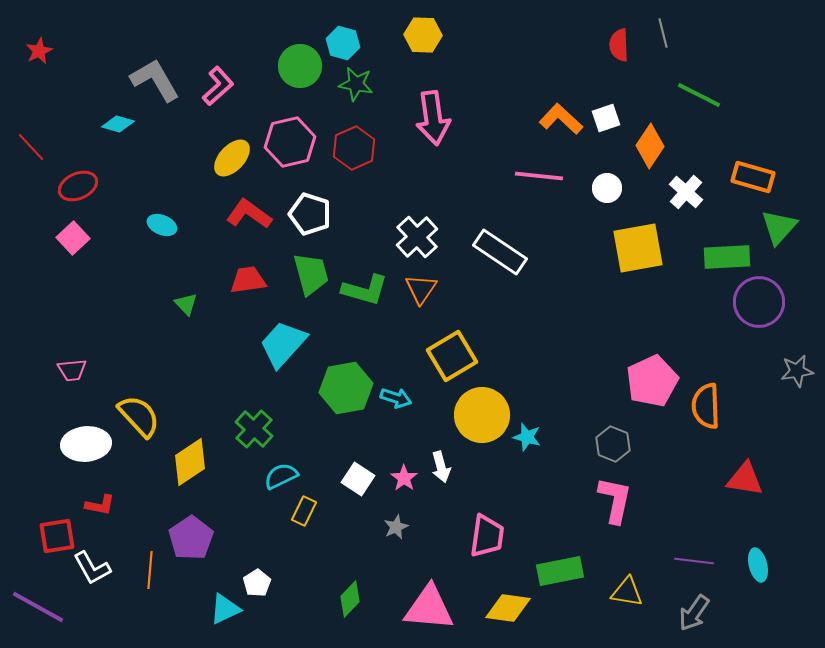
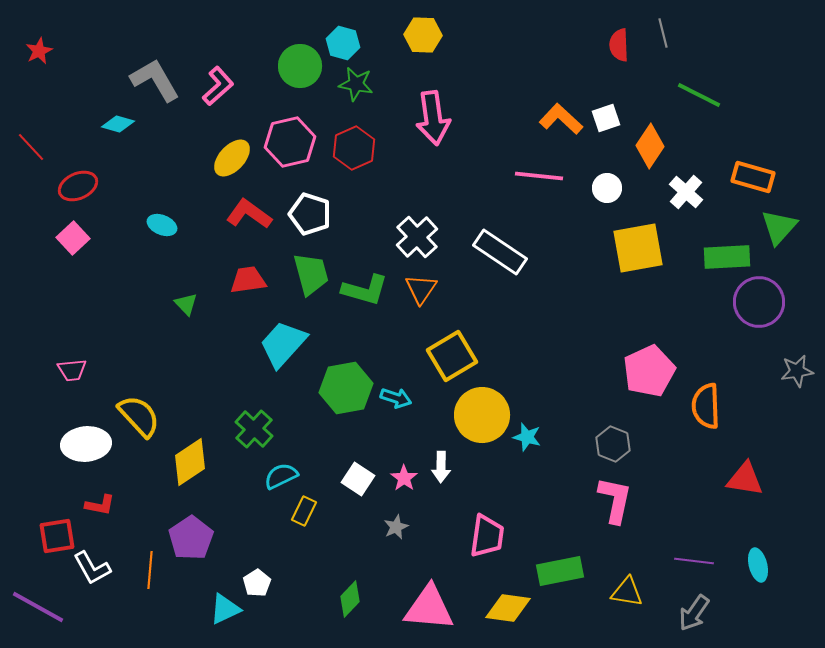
pink pentagon at (652, 381): moved 3 px left, 10 px up
white arrow at (441, 467): rotated 16 degrees clockwise
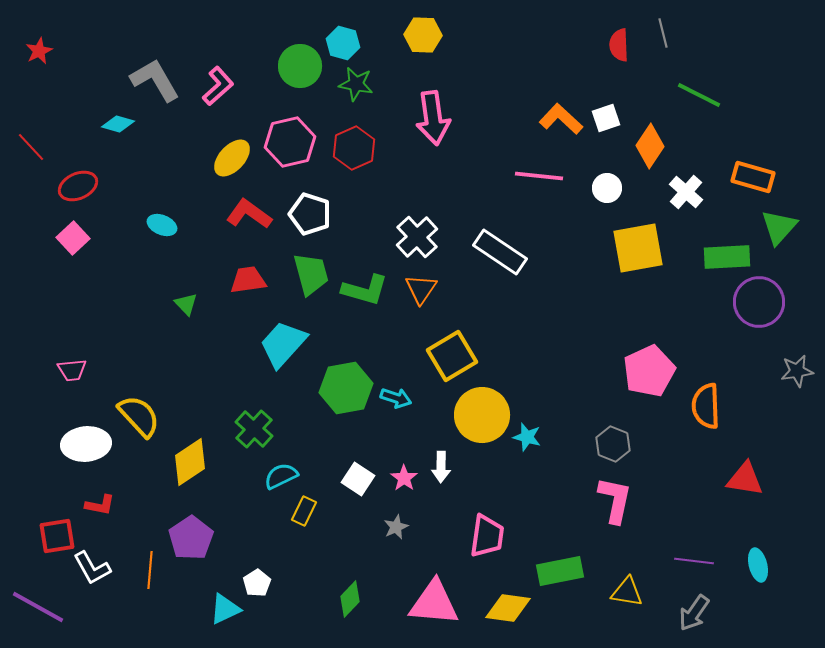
pink triangle at (429, 608): moved 5 px right, 5 px up
